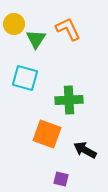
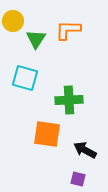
yellow circle: moved 1 px left, 3 px up
orange L-shape: moved 1 px down; rotated 64 degrees counterclockwise
orange square: rotated 12 degrees counterclockwise
purple square: moved 17 px right
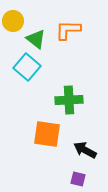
green triangle: rotated 25 degrees counterclockwise
cyan square: moved 2 px right, 11 px up; rotated 24 degrees clockwise
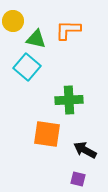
green triangle: rotated 25 degrees counterclockwise
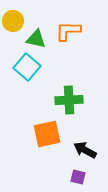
orange L-shape: moved 1 px down
orange square: rotated 20 degrees counterclockwise
purple square: moved 2 px up
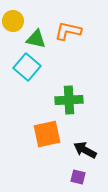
orange L-shape: rotated 12 degrees clockwise
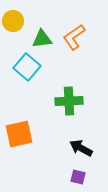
orange L-shape: moved 6 px right, 6 px down; rotated 48 degrees counterclockwise
green triangle: moved 6 px right; rotated 20 degrees counterclockwise
green cross: moved 1 px down
orange square: moved 28 px left
black arrow: moved 4 px left, 2 px up
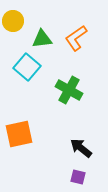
orange L-shape: moved 2 px right, 1 px down
green cross: moved 11 px up; rotated 32 degrees clockwise
black arrow: rotated 10 degrees clockwise
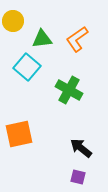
orange L-shape: moved 1 px right, 1 px down
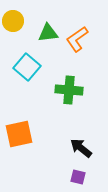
green triangle: moved 6 px right, 6 px up
green cross: rotated 24 degrees counterclockwise
